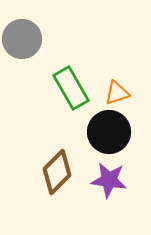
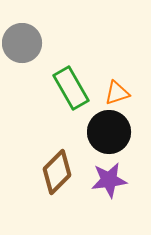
gray circle: moved 4 px down
purple star: rotated 15 degrees counterclockwise
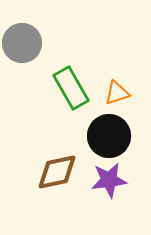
black circle: moved 4 px down
brown diamond: rotated 33 degrees clockwise
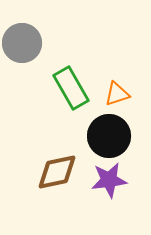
orange triangle: moved 1 px down
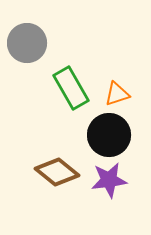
gray circle: moved 5 px right
black circle: moved 1 px up
brown diamond: rotated 51 degrees clockwise
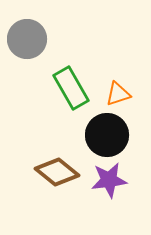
gray circle: moved 4 px up
orange triangle: moved 1 px right
black circle: moved 2 px left
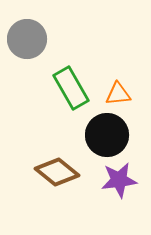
orange triangle: rotated 12 degrees clockwise
purple star: moved 10 px right
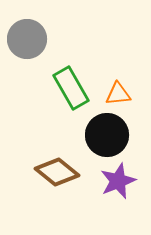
purple star: moved 1 px left, 1 px down; rotated 15 degrees counterclockwise
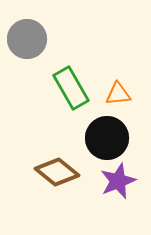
black circle: moved 3 px down
